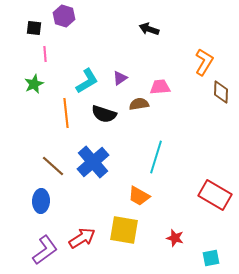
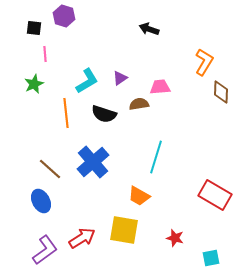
brown line: moved 3 px left, 3 px down
blue ellipse: rotated 30 degrees counterclockwise
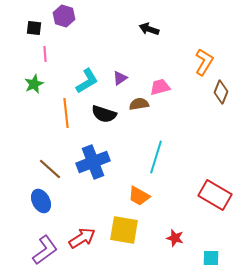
pink trapezoid: rotated 10 degrees counterclockwise
brown diamond: rotated 20 degrees clockwise
blue cross: rotated 20 degrees clockwise
cyan square: rotated 12 degrees clockwise
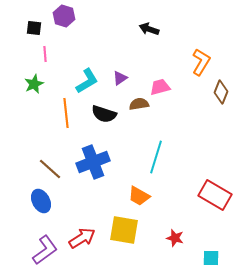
orange L-shape: moved 3 px left
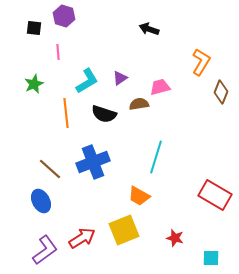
pink line: moved 13 px right, 2 px up
yellow square: rotated 32 degrees counterclockwise
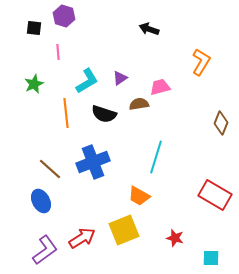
brown diamond: moved 31 px down
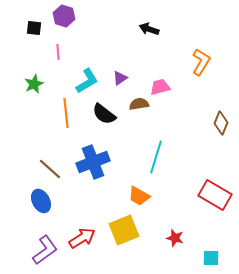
black semicircle: rotated 20 degrees clockwise
